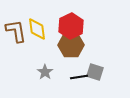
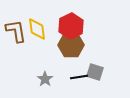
gray star: moved 7 px down
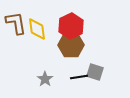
brown L-shape: moved 8 px up
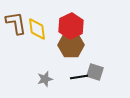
gray star: rotated 21 degrees clockwise
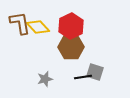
brown L-shape: moved 4 px right
yellow diamond: moved 1 px right, 2 px up; rotated 35 degrees counterclockwise
brown hexagon: moved 2 px down
black line: moved 4 px right
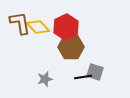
red hexagon: moved 5 px left, 1 px down
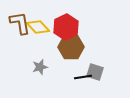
gray star: moved 5 px left, 12 px up
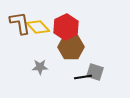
gray star: rotated 14 degrees clockwise
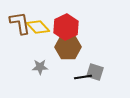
brown hexagon: moved 3 px left
